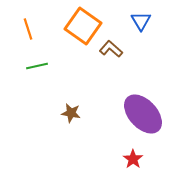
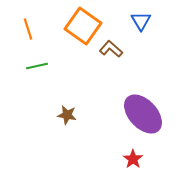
brown star: moved 4 px left, 2 px down
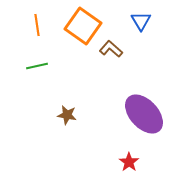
orange line: moved 9 px right, 4 px up; rotated 10 degrees clockwise
purple ellipse: moved 1 px right
red star: moved 4 px left, 3 px down
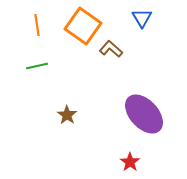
blue triangle: moved 1 px right, 3 px up
brown star: rotated 24 degrees clockwise
red star: moved 1 px right
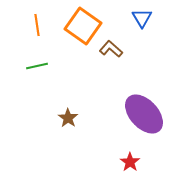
brown star: moved 1 px right, 3 px down
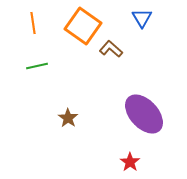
orange line: moved 4 px left, 2 px up
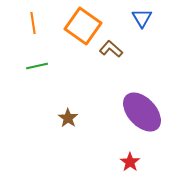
purple ellipse: moved 2 px left, 2 px up
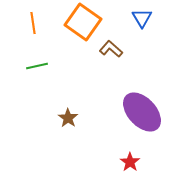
orange square: moved 4 px up
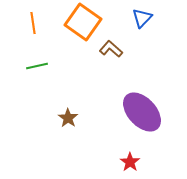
blue triangle: rotated 15 degrees clockwise
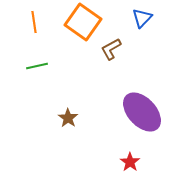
orange line: moved 1 px right, 1 px up
brown L-shape: rotated 70 degrees counterclockwise
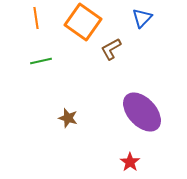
orange line: moved 2 px right, 4 px up
green line: moved 4 px right, 5 px up
brown star: rotated 18 degrees counterclockwise
